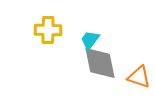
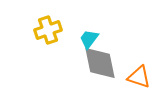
yellow cross: rotated 20 degrees counterclockwise
cyan trapezoid: moved 1 px left, 1 px up
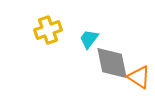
gray diamond: moved 12 px right
orange triangle: rotated 15 degrees clockwise
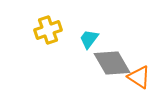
gray diamond: rotated 18 degrees counterclockwise
